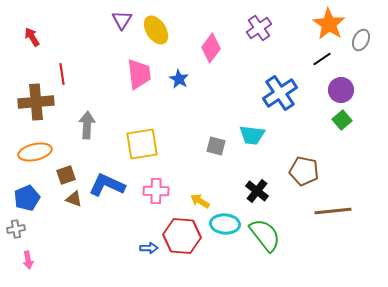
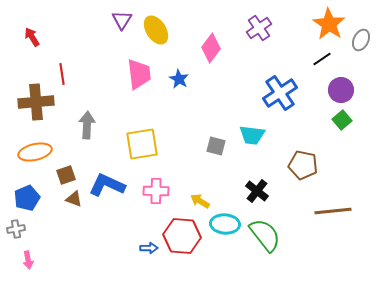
brown pentagon: moved 1 px left, 6 px up
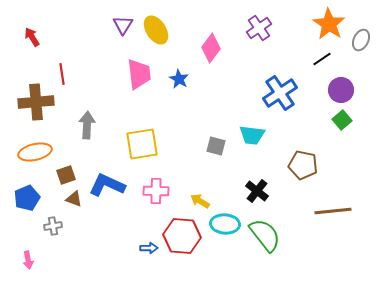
purple triangle: moved 1 px right, 5 px down
gray cross: moved 37 px right, 3 px up
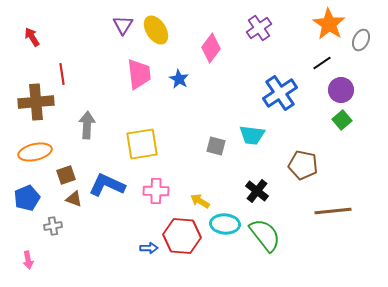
black line: moved 4 px down
